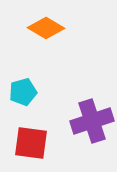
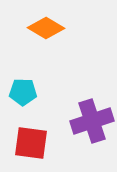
cyan pentagon: rotated 16 degrees clockwise
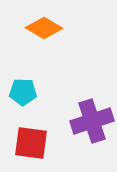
orange diamond: moved 2 px left
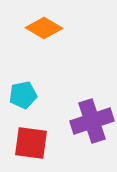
cyan pentagon: moved 3 px down; rotated 12 degrees counterclockwise
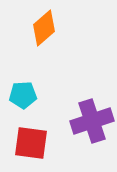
orange diamond: rotated 72 degrees counterclockwise
cyan pentagon: rotated 8 degrees clockwise
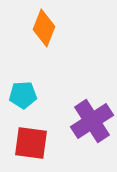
orange diamond: rotated 27 degrees counterclockwise
purple cross: rotated 15 degrees counterclockwise
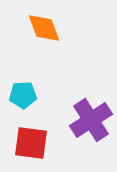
orange diamond: rotated 42 degrees counterclockwise
purple cross: moved 1 px left, 1 px up
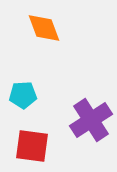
red square: moved 1 px right, 3 px down
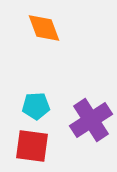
cyan pentagon: moved 13 px right, 11 px down
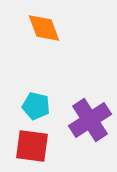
cyan pentagon: rotated 16 degrees clockwise
purple cross: moved 1 px left
